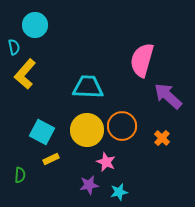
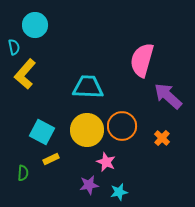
green semicircle: moved 3 px right, 2 px up
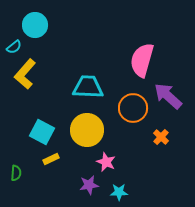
cyan semicircle: rotated 63 degrees clockwise
orange circle: moved 11 px right, 18 px up
orange cross: moved 1 px left, 1 px up
green semicircle: moved 7 px left
cyan star: rotated 12 degrees clockwise
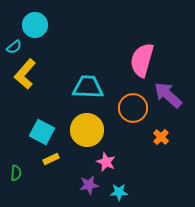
purple arrow: moved 1 px up
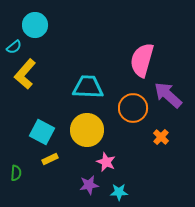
yellow rectangle: moved 1 px left
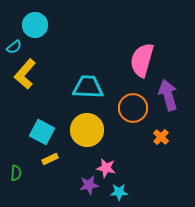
purple arrow: rotated 32 degrees clockwise
pink star: moved 6 px down; rotated 12 degrees counterclockwise
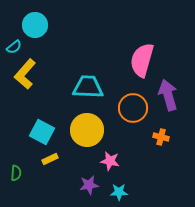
orange cross: rotated 28 degrees counterclockwise
pink star: moved 4 px right, 7 px up
